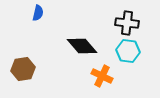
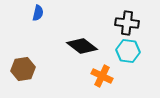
black diamond: rotated 12 degrees counterclockwise
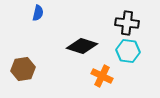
black diamond: rotated 20 degrees counterclockwise
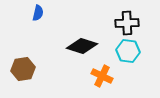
black cross: rotated 10 degrees counterclockwise
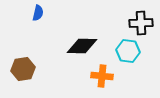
black cross: moved 14 px right
black diamond: rotated 16 degrees counterclockwise
orange cross: rotated 20 degrees counterclockwise
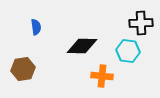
blue semicircle: moved 2 px left, 14 px down; rotated 21 degrees counterclockwise
